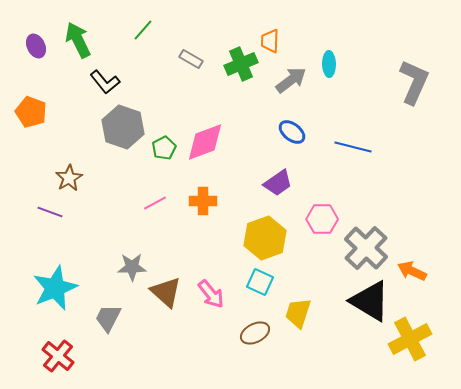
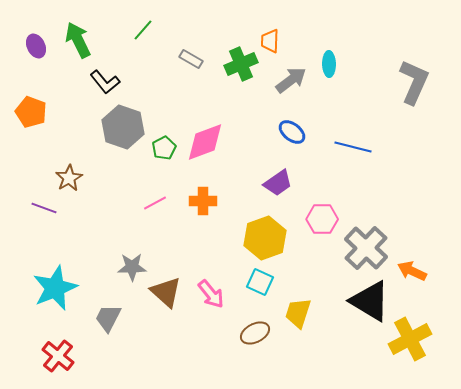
purple line: moved 6 px left, 4 px up
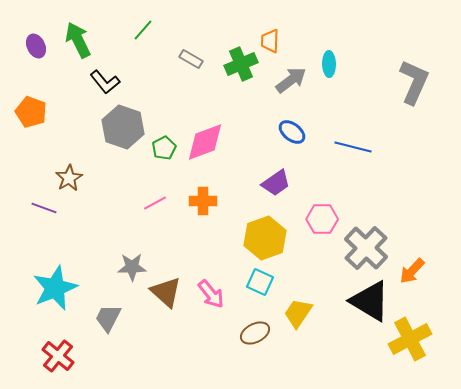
purple trapezoid: moved 2 px left
orange arrow: rotated 72 degrees counterclockwise
yellow trapezoid: rotated 16 degrees clockwise
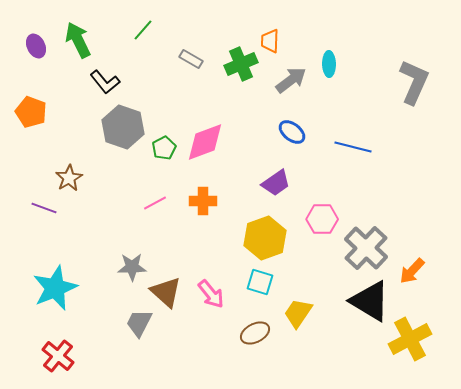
cyan square: rotated 8 degrees counterclockwise
gray trapezoid: moved 31 px right, 5 px down
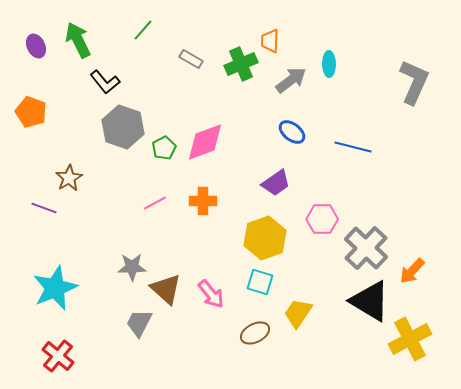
brown triangle: moved 3 px up
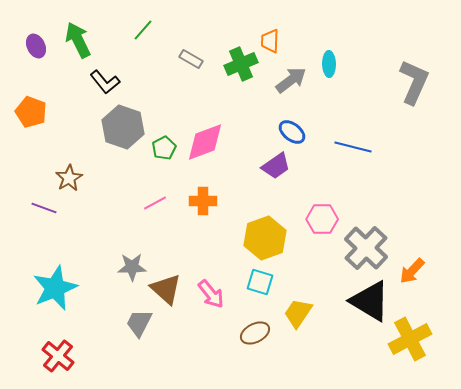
purple trapezoid: moved 17 px up
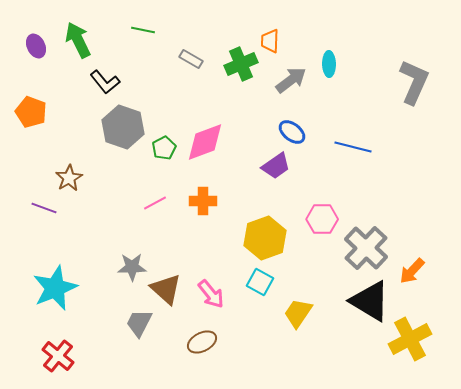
green line: rotated 60 degrees clockwise
cyan square: rotated 12 degrees clockwise
brown ellipse: moved 53 px left, 9 px down
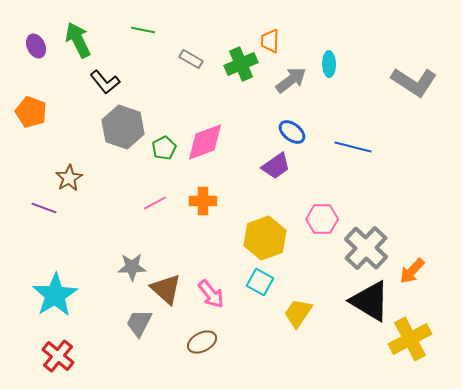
gray L-shape: rotated 99 degrees clockwise
cyan star: moved 7 px down; rotated 9 degrees counterclockwise
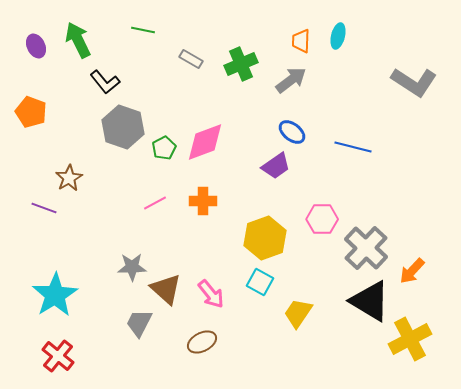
orange trapezoid: moved 31 px right
cyan ellipse: moved 9 px right, 28 px up; rotated 15 degrees clockwise
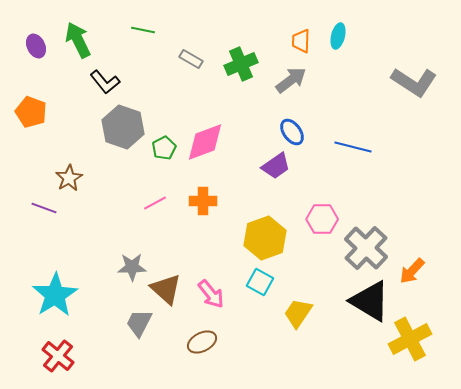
blue ellipse: rotated 16 degrees clockwise
